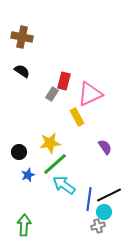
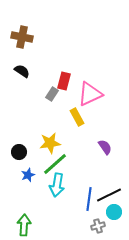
cyan arrow: moved 7 px left; rotated 115 degrees counterclockwise
cyan circle: moved 10 px right
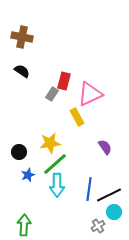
cyan arrow: rotated 10 degrees counterclockwise
blue line: moved 10 px up
gray cross: rotated 16 degrees counterclockwise
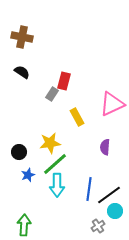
black semicircle: moved 1 px down
pink triangle: moved 22 px right, 10 px down
purple semicircle: rotated 140 degrees counterclockwise
black line: rotated 10 degrees counterclockwise
cyan circle: moved 1 px right, 1 px up
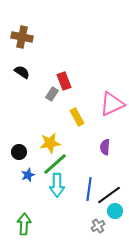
red rectangle: rotated 36 degrees counterclockwise
green arrow: moved 1 px up
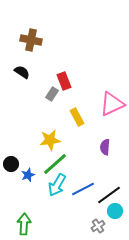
brown cross: moved 9 px right, 3 px down
yellow star: moved 3 px up
black circle: moved 8 px left, 12 px down
cyan arrow: rotated 30 degrees clockwise
blue line: moved 6 px left; rotated 55 degrees clockwise
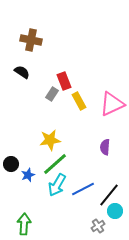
yellow rectangle: moved 2 px right, 16 px up
black line: rotated 15 degrees counterclockwise
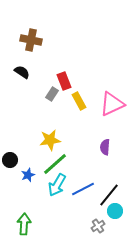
black circle: moved 1 px left, 4 px up
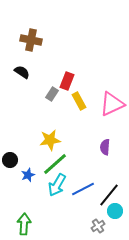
red rectangle: moved 3 px right; rotated 42 degrees clockwise
